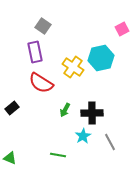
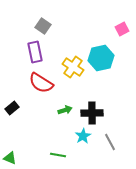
green arrow: rotated 136 degrees counterclockwise
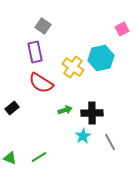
green line: moved 19 px left, 2 px down; rotated 42 degrees counterclockwise
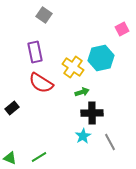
gray square: moved 1 px right, 11 px up
green arrow: moved 17 px right, 18 px up
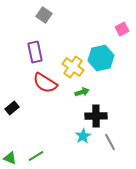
red semicircle: moved 4 px right
black cross: moved 4 px right, 3 px down
green line: moved 3 px left, 1 px up
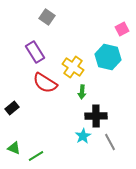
gray square: moved 3 px right, 2 px down
purple rectangle: rotated 20 degrees counterclockwise
cyan hexagon: moved 7 px right, 1 px up; rotated 25 degrees clockwise
green arrow: rotated 112 degrees clockwise
green triangle: moved 4 px right, 10 px up
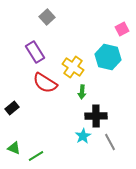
gray square: rotated 14 degrees clockwise
